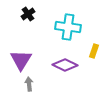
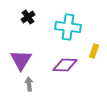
black cross: moved 3 px down
purple diamond: rotated 25 degrees counterclockwise
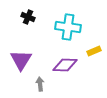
black cross: rotated 32 degrees counterclockwise
yellow rectangle: rotated 48 degrees clockwise
gray arrow: moved 11 px right
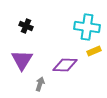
black cross: moved 2 px left, 9 px down
cyan cross: moved 19 px right
purple triangle: moved 1 px right
gray arrow: rotated 24 degrees clockwise
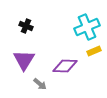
cyan cross: rotated 30 degrees counterclockwise
purple triangle: moved 2 px right
purple diamond: moved 1 px down
gray arrow: rotated 112 degrees clockwise
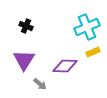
yellow rectangle: moved 1 px left, 1 px down
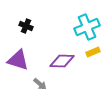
purple triangle: moved 6 px left; rotated 45 degrees counterclockwise
purple diamond: moved 3 px left, 5 px up
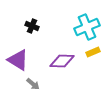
black cross: moved 6 px right
purple triangle: rotated 15 degrees clockwise
gray arrow: moved 7 px left
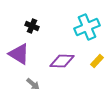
yellow rectangle: moved 4 px right, 9 px down; rotated 24 degrees counterclockwise
purple triangle: moved 1 px right, 6 px up
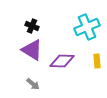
purple triangle: moved 13 px right, 4 px up
yellow rectangle: rotated 48 degrees counterclockwise
